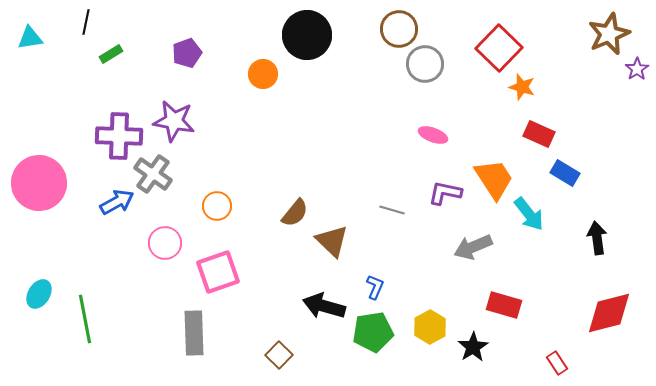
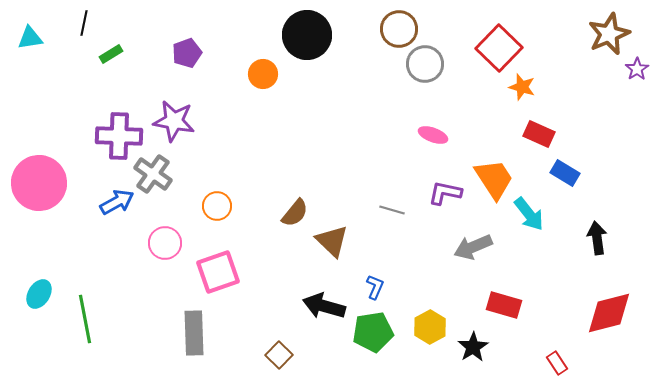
black line at (86, 22): moved 2 px left, 1 px down
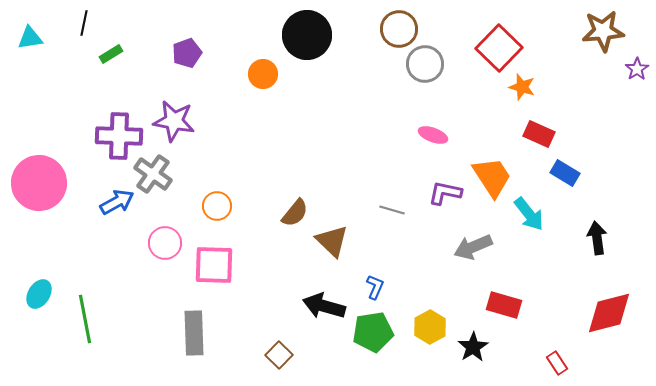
brown star at (609, 34): moved 6 px left, 3 px up; rotated 18 degrees clockwise
orange trapezoid at (494, 179): moved 2 px left, 2 px up
pink square at (218, 272): moved 4 px left, 7 px up; rotated 21 degrees clockwise
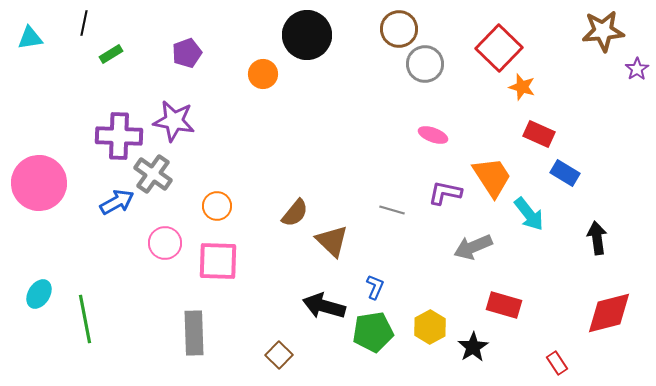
pink square at (214, 265): moved 4 px right, 4 px up
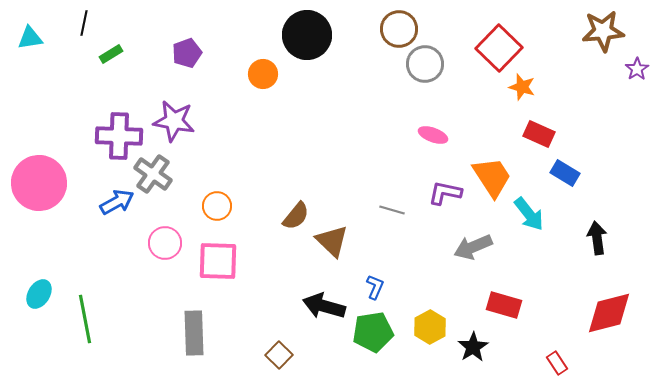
brown semicircle at (295, 213): moved 1 px right, 3 px down
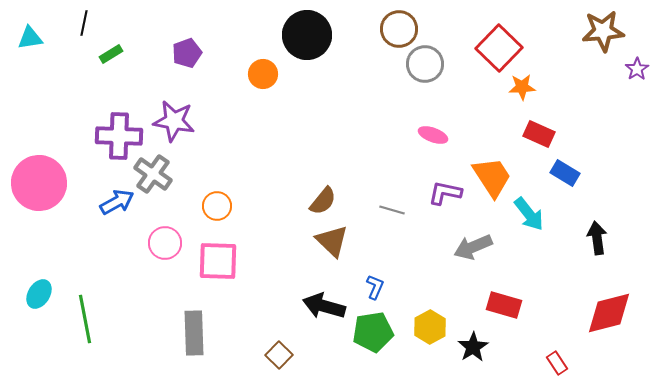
orange star at (522, 87): rotated 20 degrees counterclockwise
brown semicircle at (296, 216): moved 27 px right, 15 px up
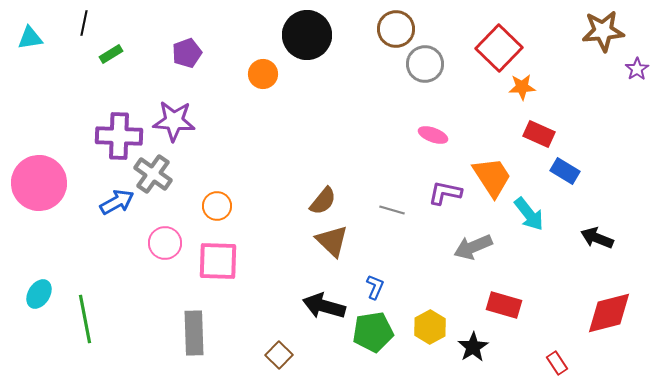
brown circle at (399, 29): moved 3 px left
purple star at (174, 121): rotated 6 degrees counterclockwise
blue rectangle at (565, 173): moved 2 px up
black arrow at (597, 238): rotated 60 degrees counterclockwise
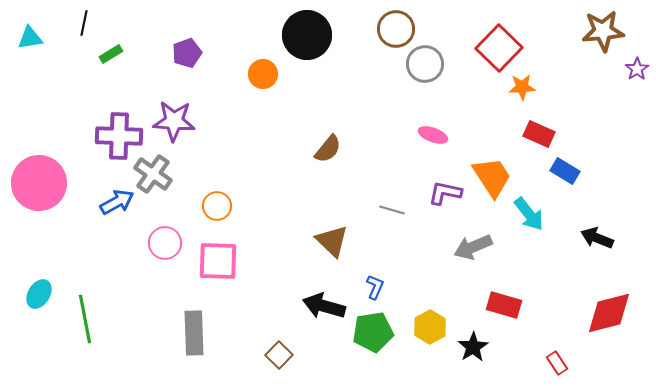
brown semicircle at (323, 201): moved 5 px right, 52 px up
